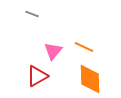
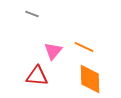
red triangle: rotated 35 degrees clockwise
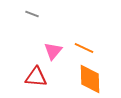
orange line: moved 1 px down
red triangle: moved 1 px left, 1 px down
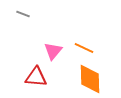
gray line: moved 9 px left
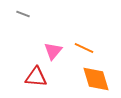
orange diamond: moved 6 px right; rotated 16 degrees counterclockwise
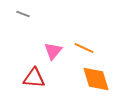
red triangle: moved 2 px left, 1 px down
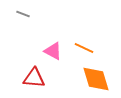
pink triangle: rotated 42 degrees counterclockwise
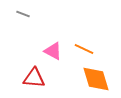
orange line: moved 1 px down
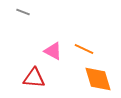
gray line: moved 2 px up
orange diamond: moved 2 px right
